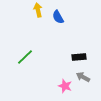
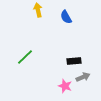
blue semicircle: moved 8 px right
black rectangle: moved 5 px left, 4 px down
gray arrow: rotated 128 degrees clockwise
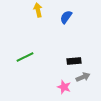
blue semicircle: rotated 64 degrees clockwise
green line: rotated 18 degrees clockwise
pink star: moved 1 px left, 1 px down
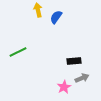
blue semicircle: moved 10 px left
green line: moved 7 px left, 5 px up
gray arrow: moved 1 px left, 1 px down
pink star: rotated 24 degrees clockwise
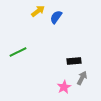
yellow arrow: moved 1 px down; rotated 64 degrees clockwise
gray arrow: rotated 40 degrees counterclockwise
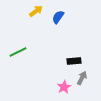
yellow arrow: moved 2 px left
blue semicircle: moved 2 px right
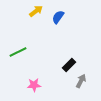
black rectangle: moved 5 px left, 4 px down; rotated 40 degrees counterclockwise
gray arrow: moved 1 px left, 3 px down
pink star: moved 30 px left, 2 px up; rotated 24 degrees clockwise
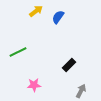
gray arrow: moved 10 px down
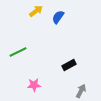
black rectangle: rotated 16 degrees clockwise
